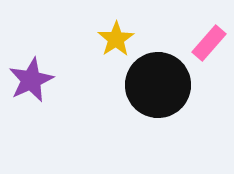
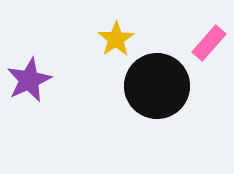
purple star: moved 2 px left
black circle: moved 1 px left, 1 px down
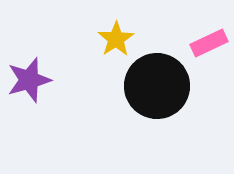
pink rectangle: rotated 24 degrees clockwise
purple star: rotated 9 degrees clockwise
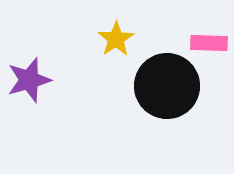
pink rectangle: rotated 27 degrees clockwise
black circle: moved 10 px right
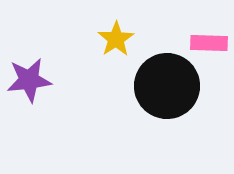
purple star: rotated 9 degrees clockwise
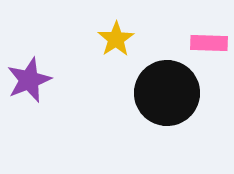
purple star: rotated 15 degrees counterclockwise
black circle: moved 7 px down
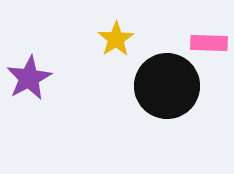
purple star: moved 2 px up; rotated 6 degrees counterclockwise
black circle: moved 7 px up
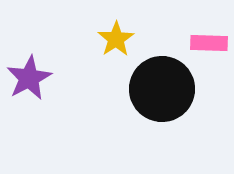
black circle: moved 5 px left, 3 px down
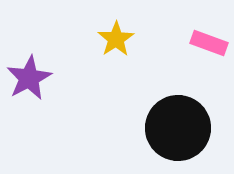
pink rectangle: rotated 18 degrees clockwise
black circle: moved 16 px right, 39 px down
